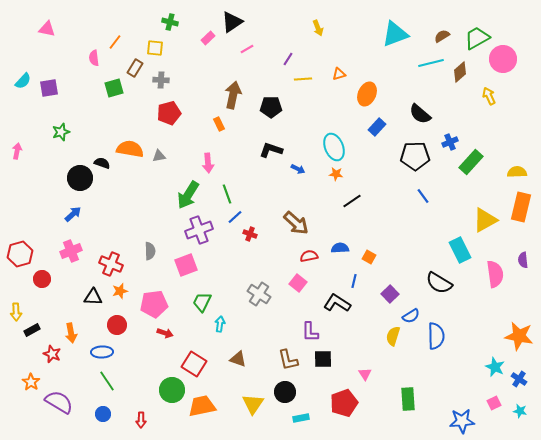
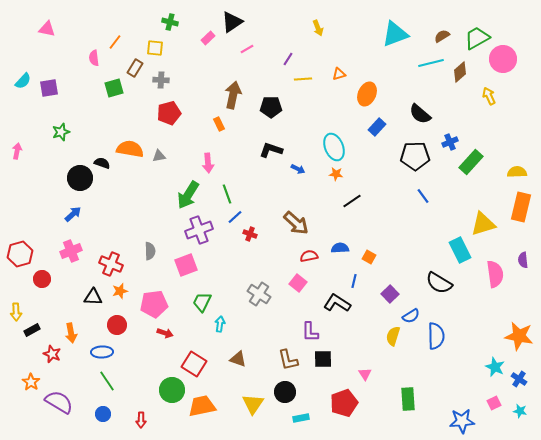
yellow triangle at (485, 220): moved 2 px left, 4 px down; rotated 12 degrees clockwise
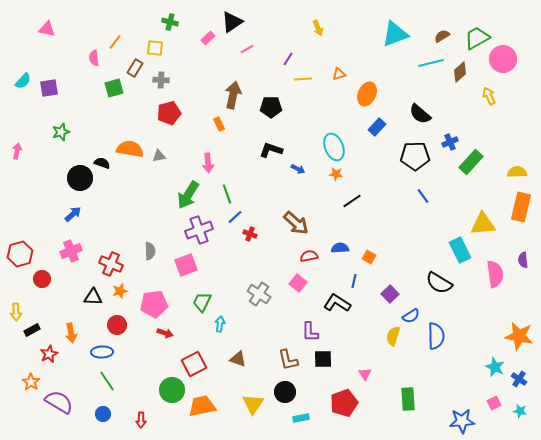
yellow triangle at (483, 224): rotated 12 degrees clockwise
red star at (52, 354): moved 3 px left; rotated 24 degrees clockwise
red square at (194, 364): rotated 30 degrees clockwise
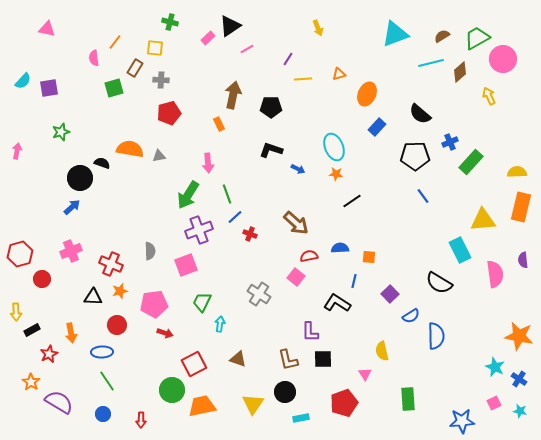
black triangle at (232, 22): moved 2 px left, 4 px down
blue arrow at (73, 214): moved 1 px left, 7 px up
yellow triangle at (483, 224): moved 4 px up
orange square at (369, 257): rotated 24 degrees counterclockwise
pink square at (298, 283): moved 2 px left, 6 px up
yellow semicircle at (393, 336): moved 11 px left, 15 px down; rotated 30 degrees counterclockwise
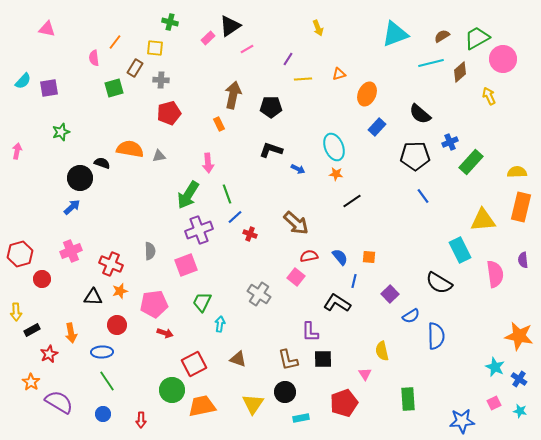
blue semicircle at (340, 248): moved 9 px down; rotated 54 degrees clockwise
